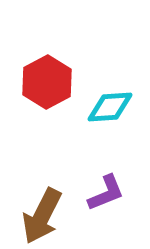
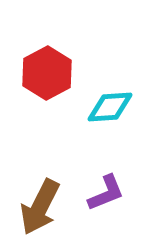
red hexagon: moved 9 px up
brown arrow: moved 2 px left, 9 px up
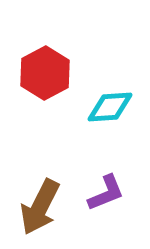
red hexagon: moved 2 px left
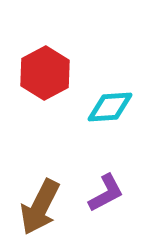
purple L-shape: rotated 6 degrees counterclockwise
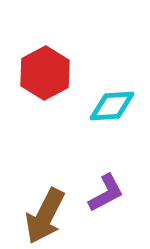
cyan diamond: moved 2 px right, 1 px up
brown arrow: moved 5 px right, 9 px down
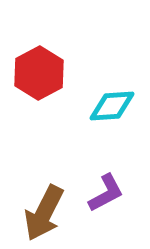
red hexagon: moved 6 px left
brown arrow: moved 1 px left, 3 px up
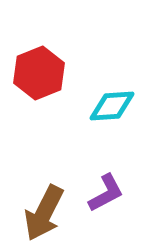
red hexagon: rotated 6 degrees clockwise
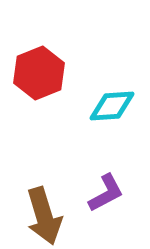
brown arrow: moved 3 px down; rotated 44 degrees counterclockwise
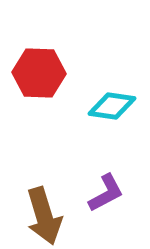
red hexagon: rotated 24 degrees clockwise
cyan diamond: rotated 12 degrees clockwise
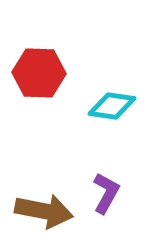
purple L-shape: rotated 33 degrees counterclockwise
brown arrow: moved 5 px up; rotated 62 degrees counterclockwise
